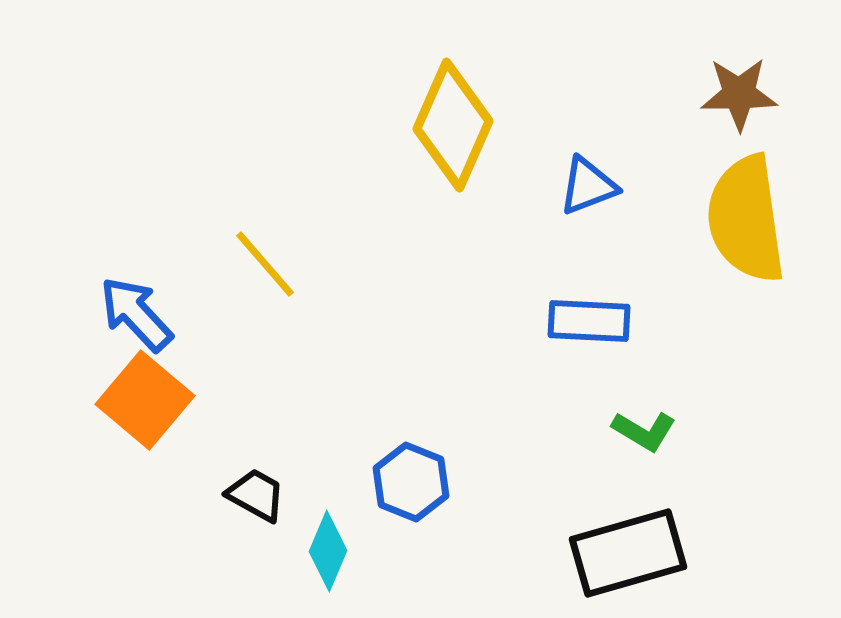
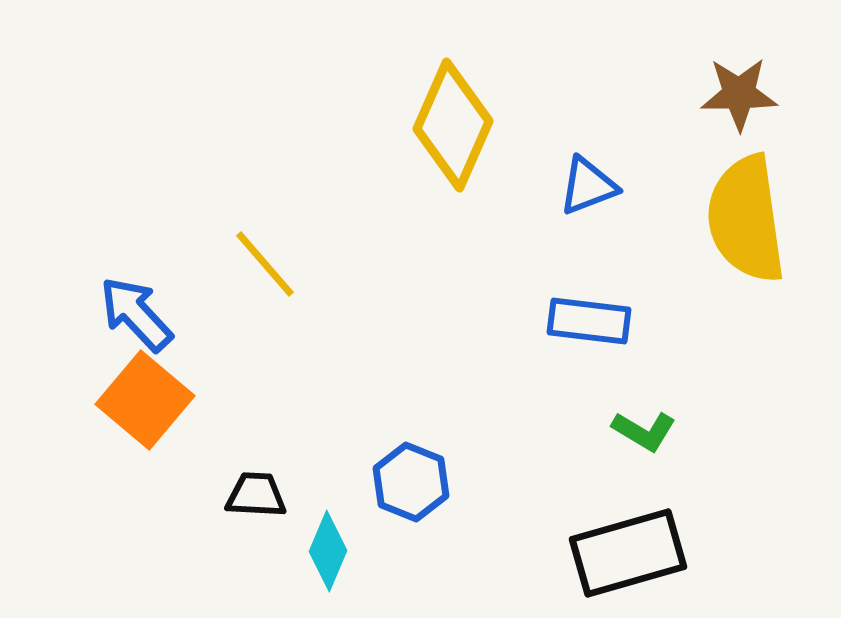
blue rectangle: rotated 4 degrees clockwise
black trapezoid: rotated 26 degrees counterclockwise
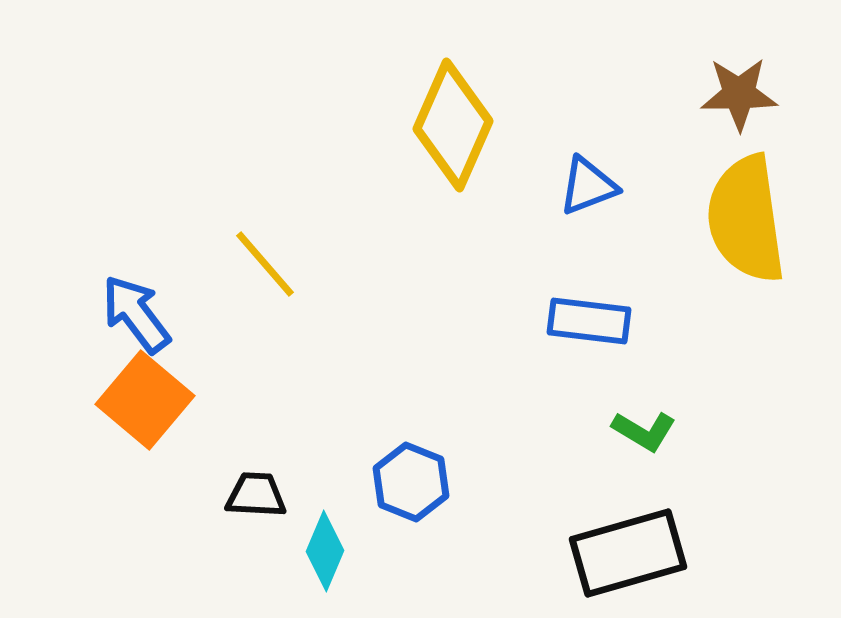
blue arrow: rotated 6 degrees clockwise
cyan diamond: moved 3 px left
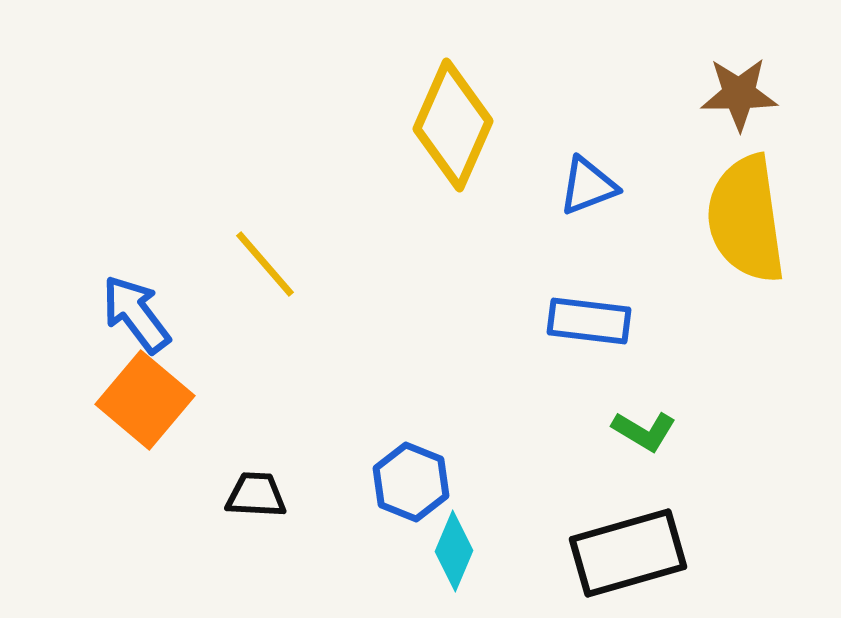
cyan diamond: moved 129 px right
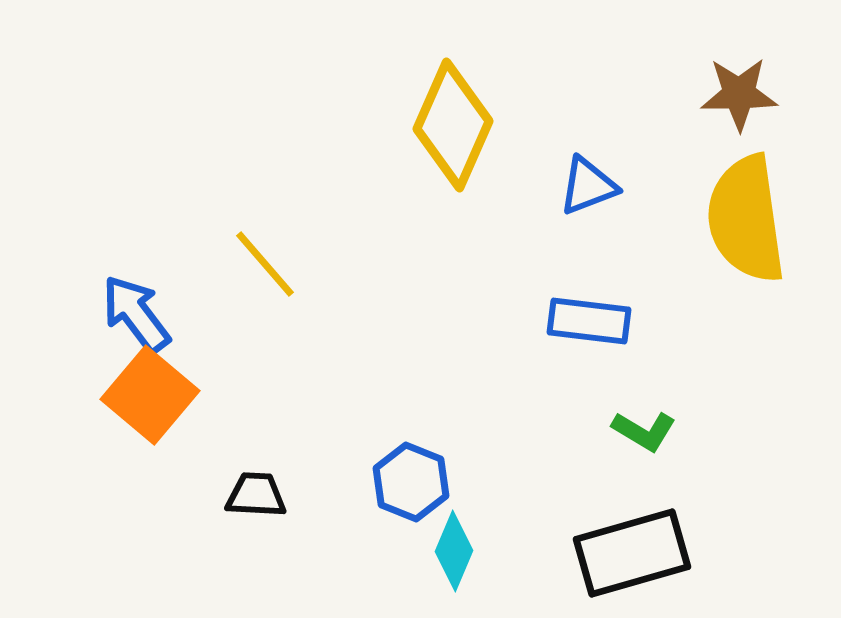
orange square: moved 5 px right, 5 px up
black rectangle: moved 4 px right
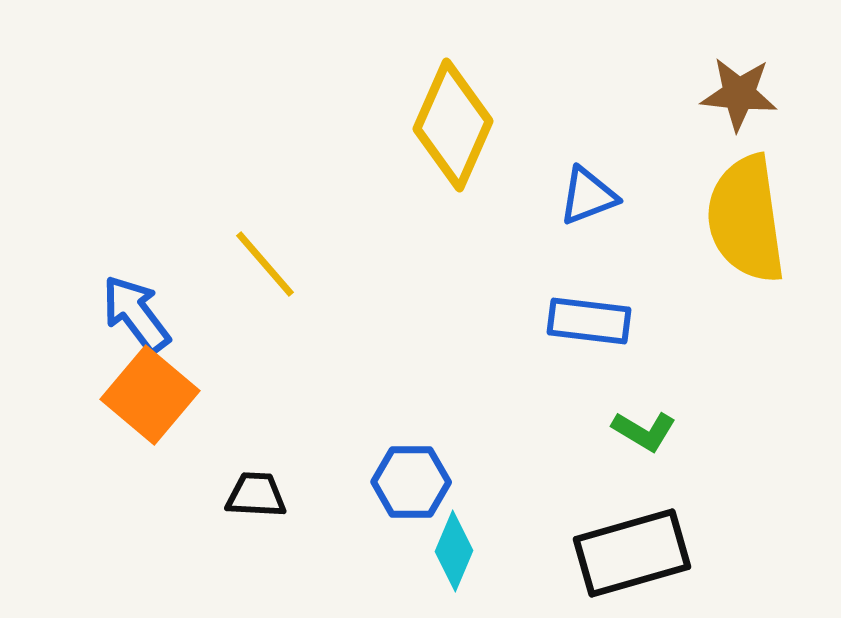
brown star: rotated 6 degrees clockwise
blue triangle: moved 10 px down
blue hexagon: rotated 22 degrees counterclockwise
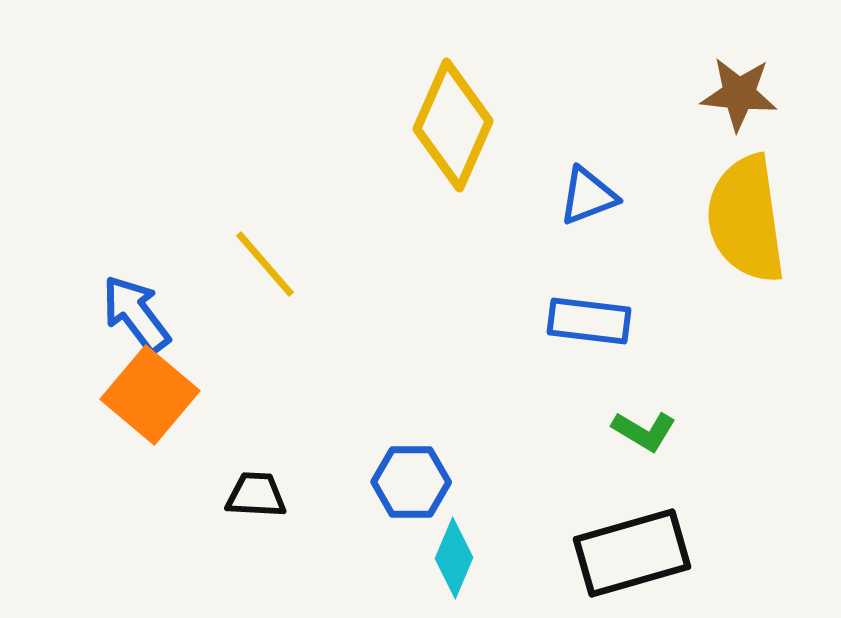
cyan diamond: moved 7 px down
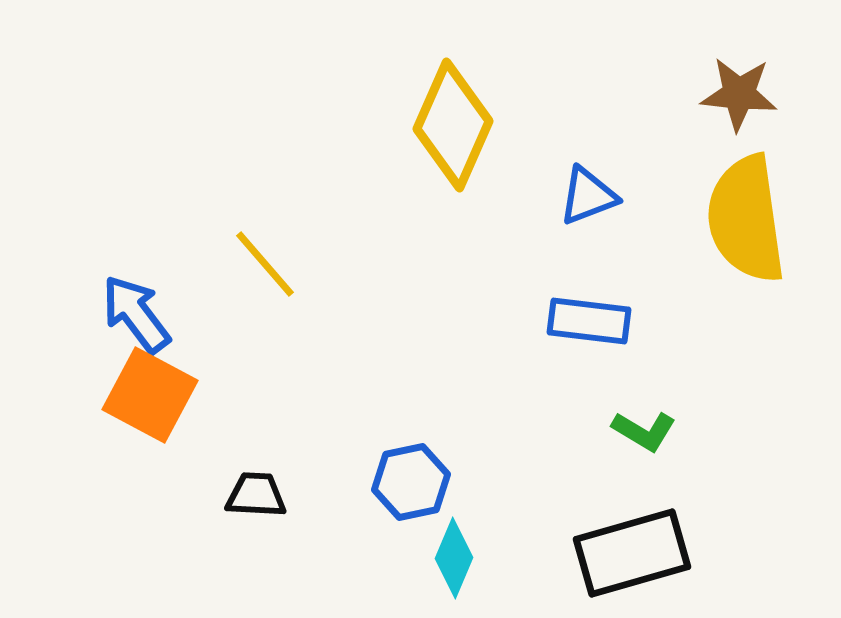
orange square: rotated 12 degrees counterclockwise
blue hexagon: rotated 12 degrees counterclockwise
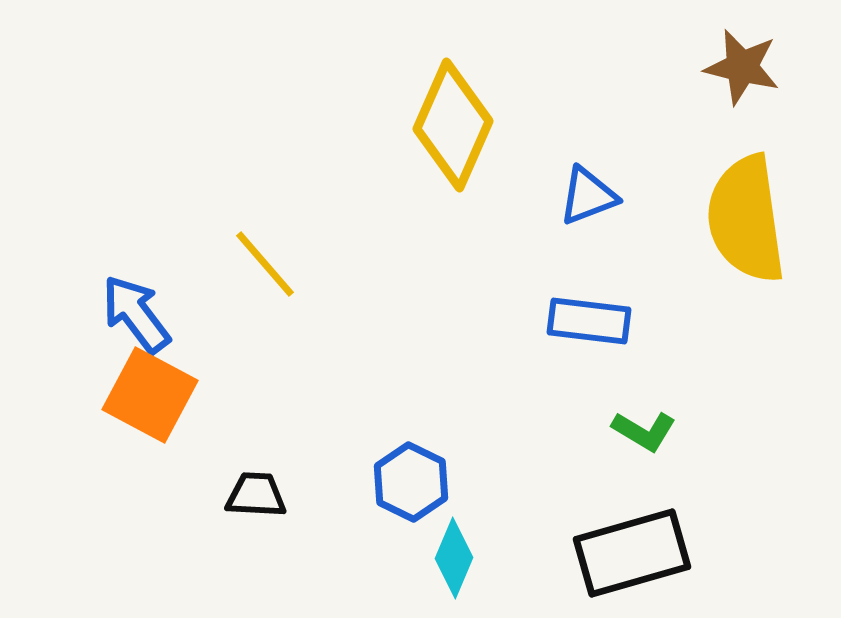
brown star: moved 3 px right, 27 px up; rotated 8 degrees clockwise
blue hexagon: rotated 22 degrees counterclockwise
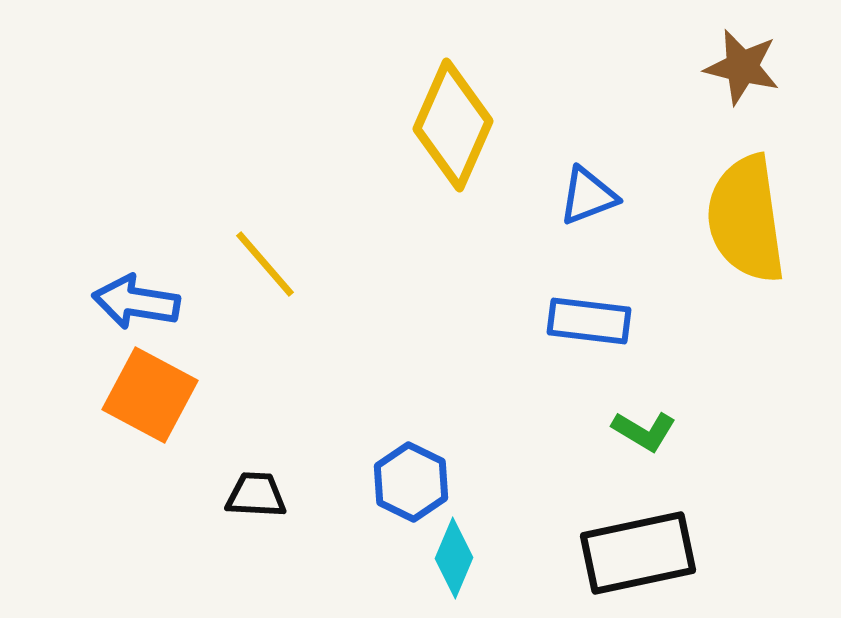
blue arrow: moved 12 px up; rotated 44 degrees counterclockwise
black rectangle: moved 6 px right; rotated 4 degrees clockwise
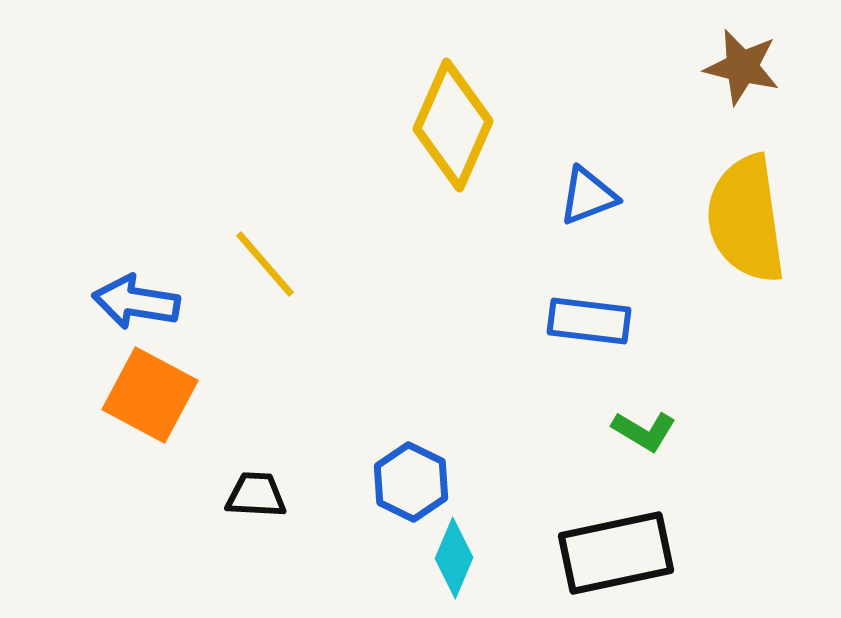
black rectangle: moved 22 px left
